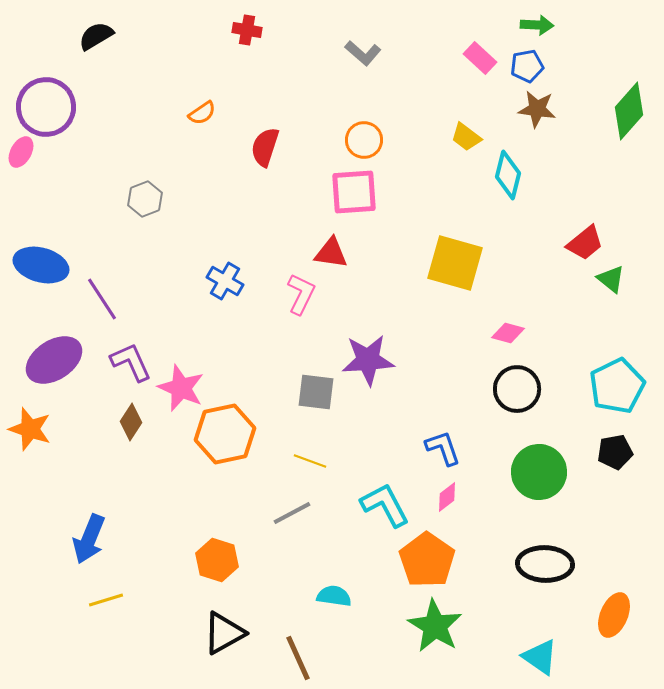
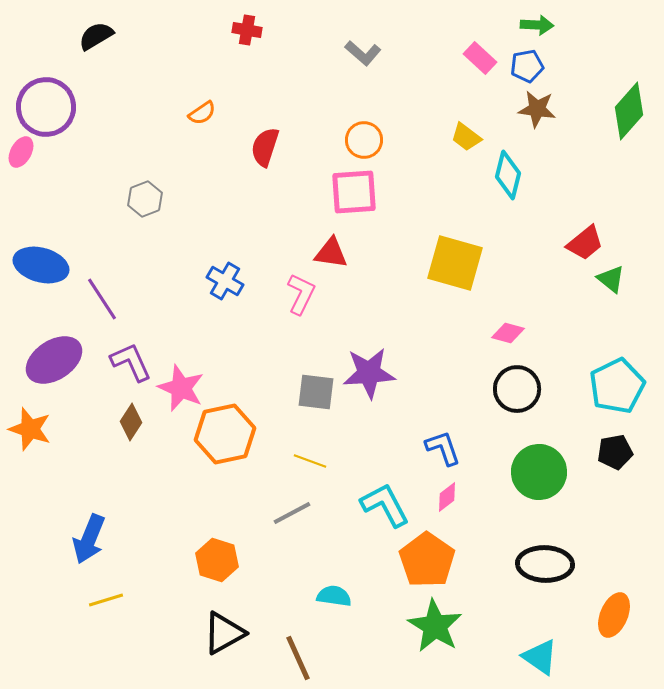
purple star at (368, 360): moved 1 px right, 13 px down
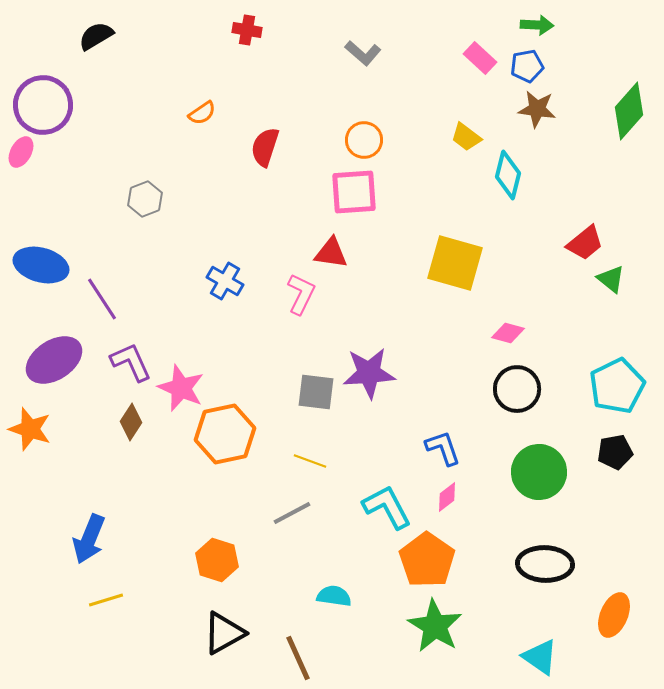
purple circle at (46, 107): moved 3 px left, 2 px up
cyan L-shape at (385, 505): moved 2 px right, 2 px down
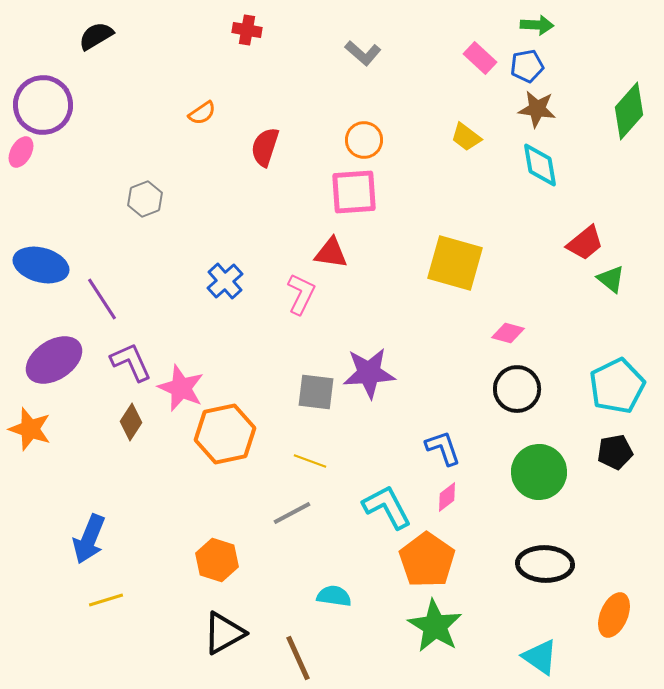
cyan diamond at (508, 175): moved 32 px right, 10 px up; rotated 24 degrees counterclockwise
blue cross at (225, 281): rotated 18 degrees clockwise
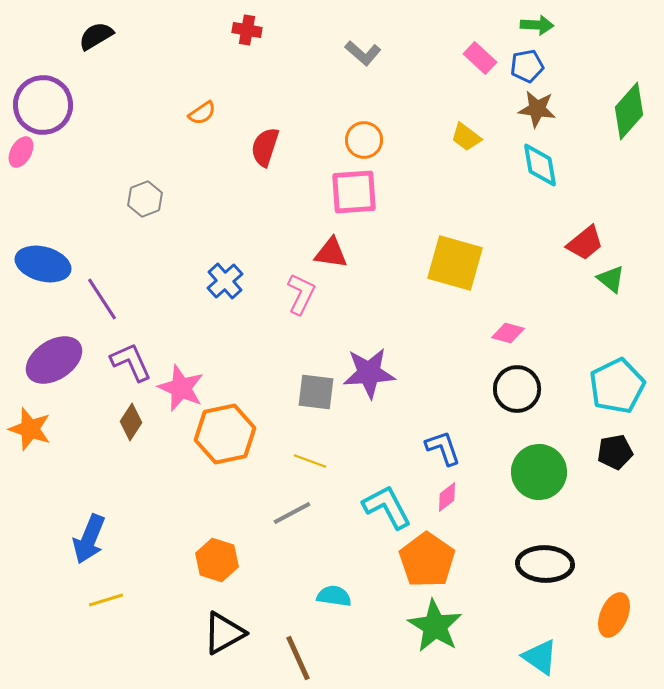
blue ellipse at (41, 265): moved 2 px right, 1 px up
